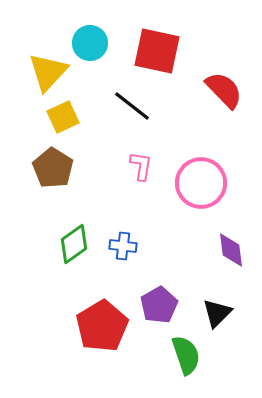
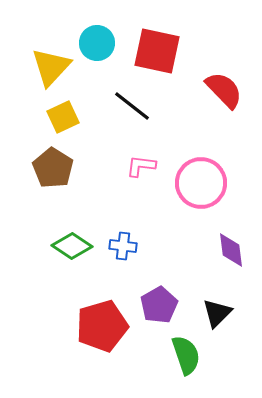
cyan circle: moved 7 px right
yellow triangle: moved 3 px right, 5 px up
pink L-shape: rotated 92 degrees counterclockwise
green diamond: moved 2 px left, 2 px down; rotated 69 degrees clockwise
red pentagon: rotated 15 degrees clockwise
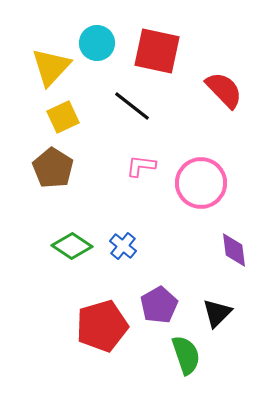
blue cross: rotated 32 degrees clockwise
purple diamond: moved 3 px right
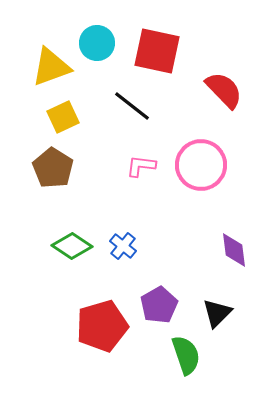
yellow triangle: rotated 27 degrees clockwise
pink circle: moved 18 px up
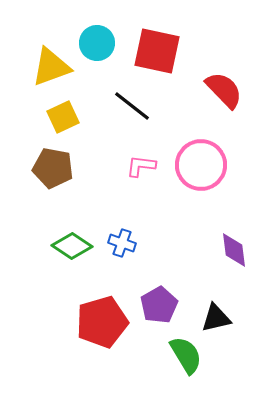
brown pentagon: rotated 21 degrees counterclockwise
blue cross: moved 1 px left, 3 px up; rotated 20 degrees counterclockwise
black triangle: moved 1 px left, 5 px down; rotated 32 degrees clockwise
red pentagon: moved 4 px up
green semicircle: rotated 12 degrees counterclockwise
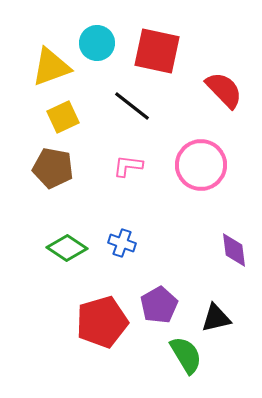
pink L-shape: moved 13 px left
green diamond: moved 5 px left, 2 px down
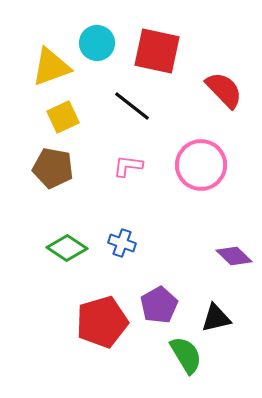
purple diamond: moved 6 px down; rotated 39 degrees counterclockwise
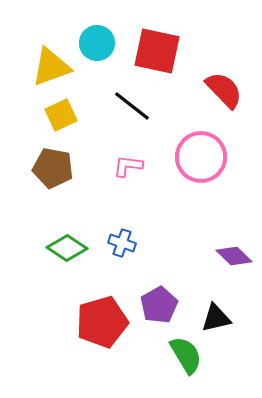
yellow square: moved 2 px left, 2 px up
pink circle: moved 8 px up
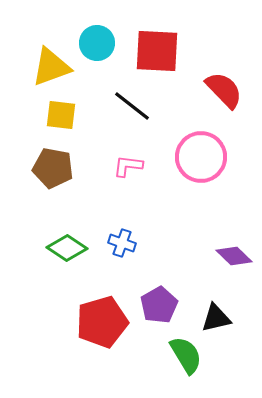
red square: rotated 9 degrees counterclockwise
yellow square: rotated 32 degrees clockwise
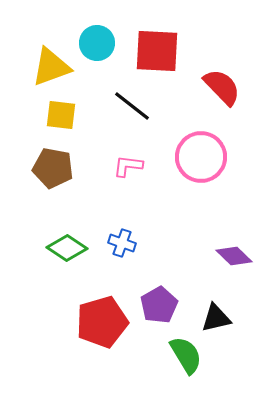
red semicircle: moved 2 px left, 3 px up
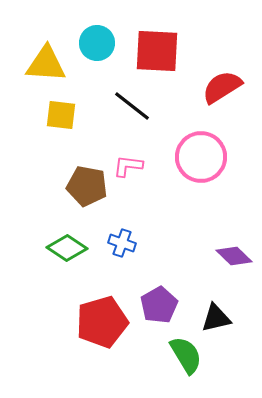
yellow triangle: moved 5 px left, 3 px up; rotated 24 degrees clockwise
red semicircle: rotated 78 degrees counterclockwise
brown pentagon: moved 34 px right, 18 px down
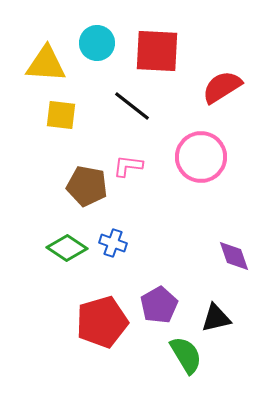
blue cross: moved 9 px left
purple diamond: rotated 27 degrees clockwise
